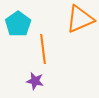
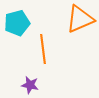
cyan pentagon: moved 1 px left, 1 px up; rotated 20 degrees clockwise
purple star: moved 5 px left, 4 px down
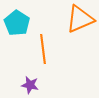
cyan pentagon: rotated 25 degrees counterclockwise
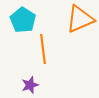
cyan pentagon: moved 6 px right, 3 px up
purple star: rotated 30 degrees counterclockwise
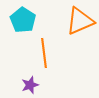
orange triangle: moved 2 px down
orange line: moved 1 px right, 4 px down
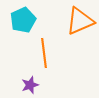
cyan pentagon: rotated 15 degrees clockwise
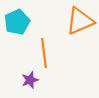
cyan pentagon: moved 6 px left, 2 px down
purple star: moved 5 px up
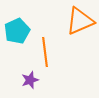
cyan pentagon: moved 9 px down
orange line: moved 1 px right, 1 px up
